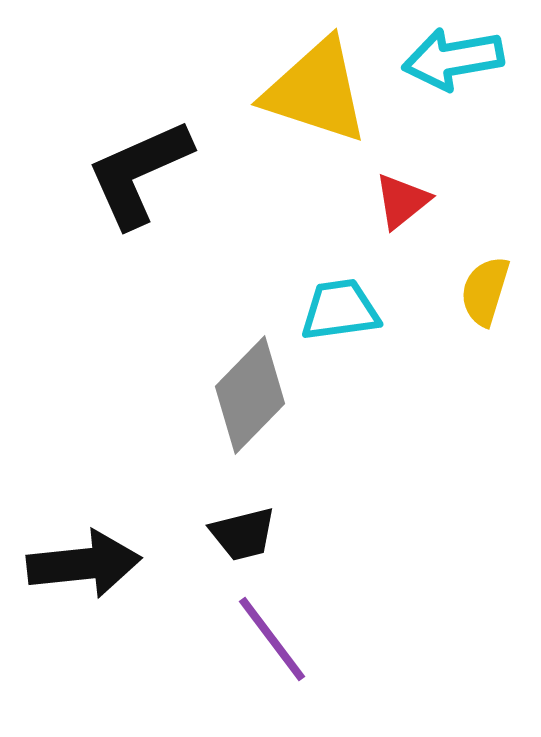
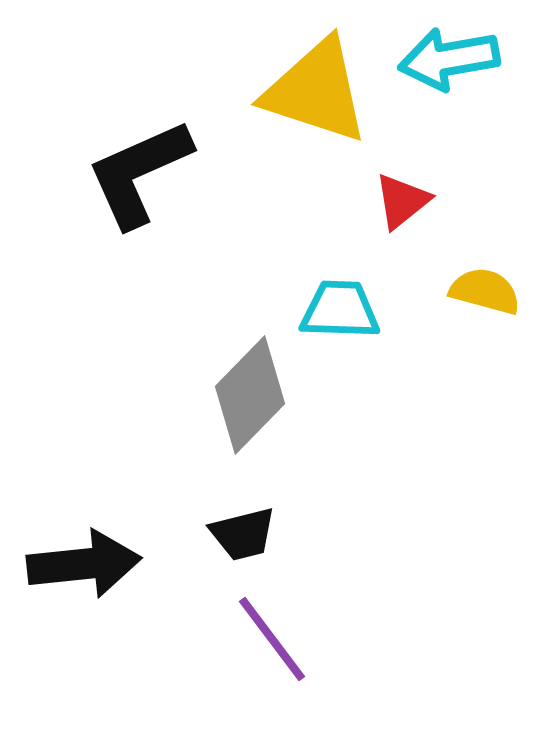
cyan arrow: moved 4 px left
yellow semicircle: rotated 88 degrees clockwise
cyan trapezoid: rotated 10 degrees clockwise
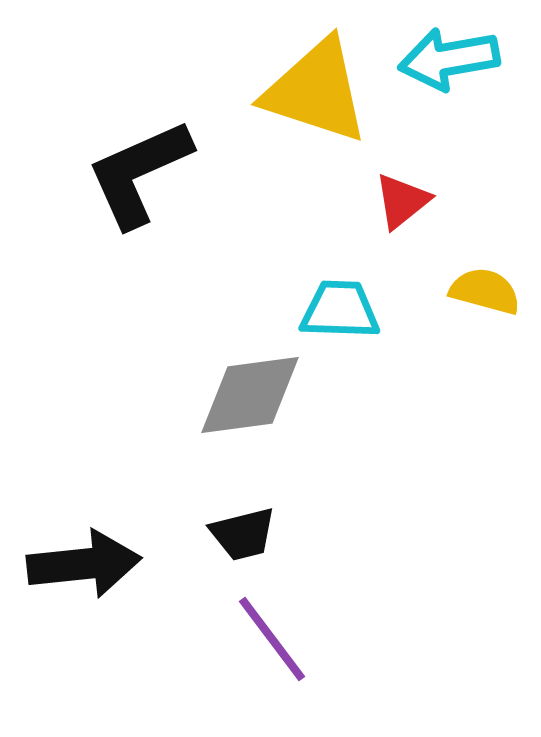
gray diamond: rotated 38 degrees clockwise
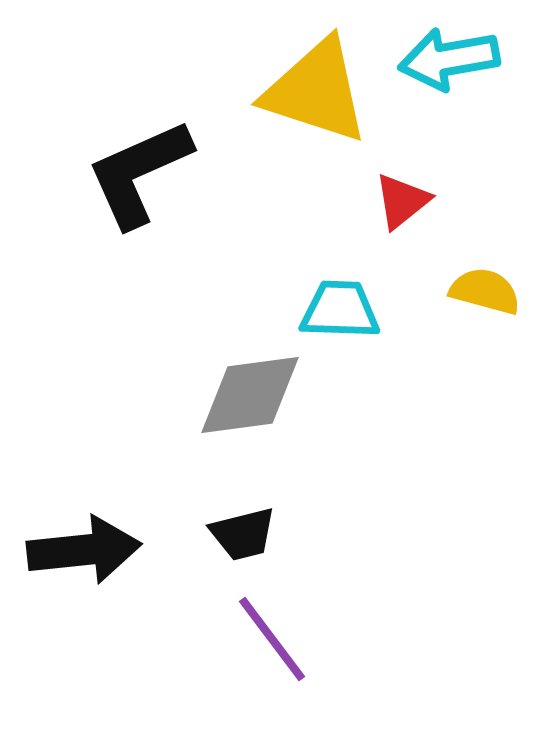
black arrow: moved 14 px up
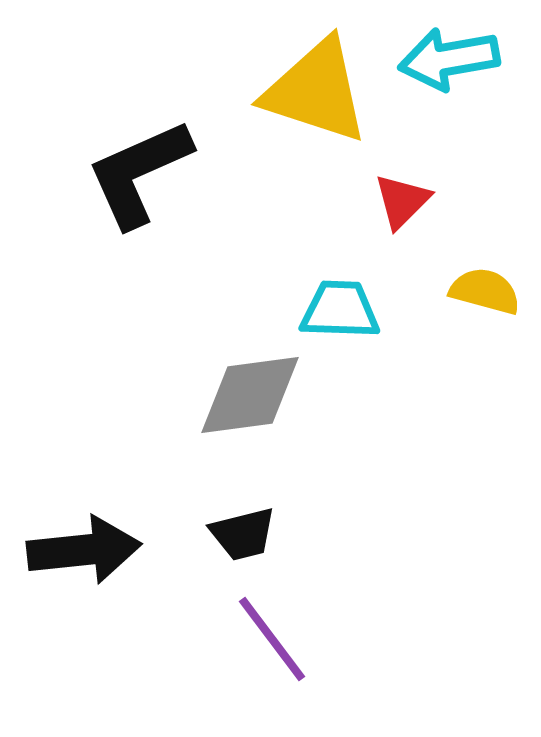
red triangle: rotated 6 degrees counterclockwise
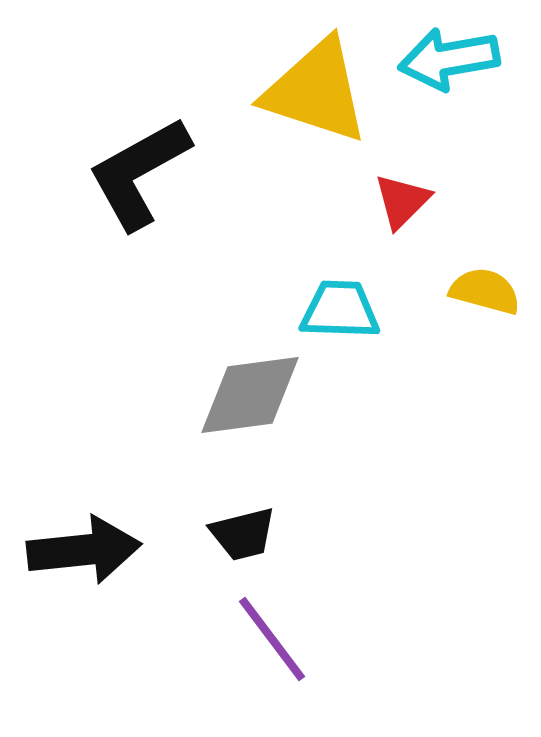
black L-shape: rotated 5 degrees counterclockwise
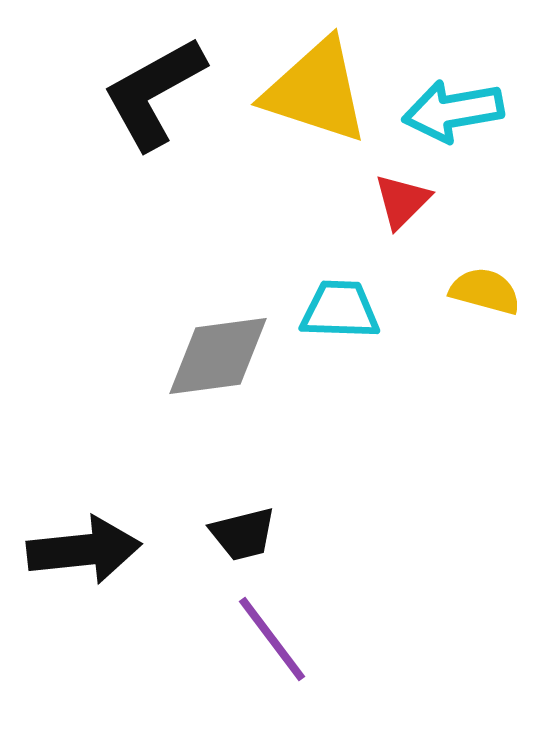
cyan arrow: moved 4 px right, 52 px down
black L-shape: moved 15 px right, 80 px up
gray diamond: moved 32 px left, 39 px up
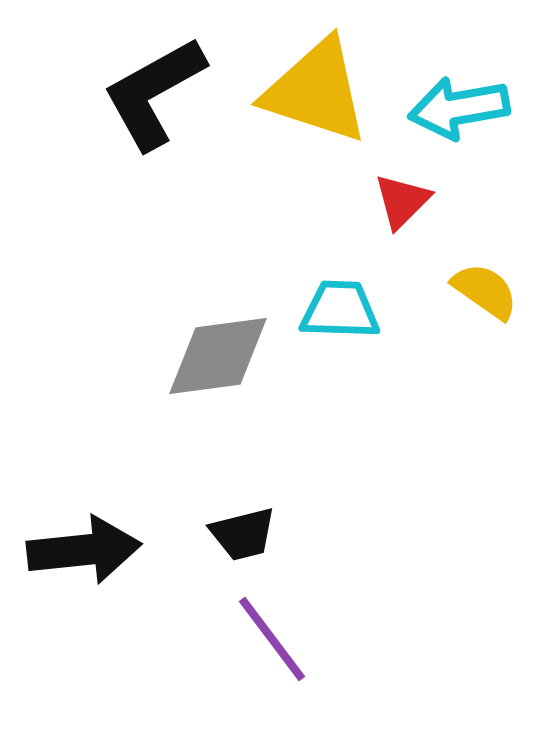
cyan arrow: moved 6 px right, 3 px up
yellow semicircle: rotated 20 degrees clockwise
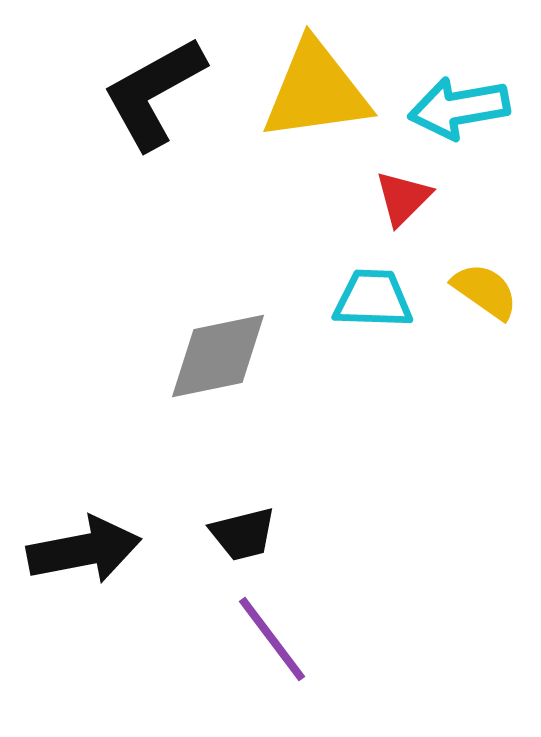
yellow triangle: rotated 26 degrees counterclockwise
red triangle: moved 1 px right, 3 px up
cyan trapezoid: moved 33 px right, 11 px up
gray diamond: rotated 4 degrees counterclockwise
black arrow: rotated 5 degrees counterclockwise
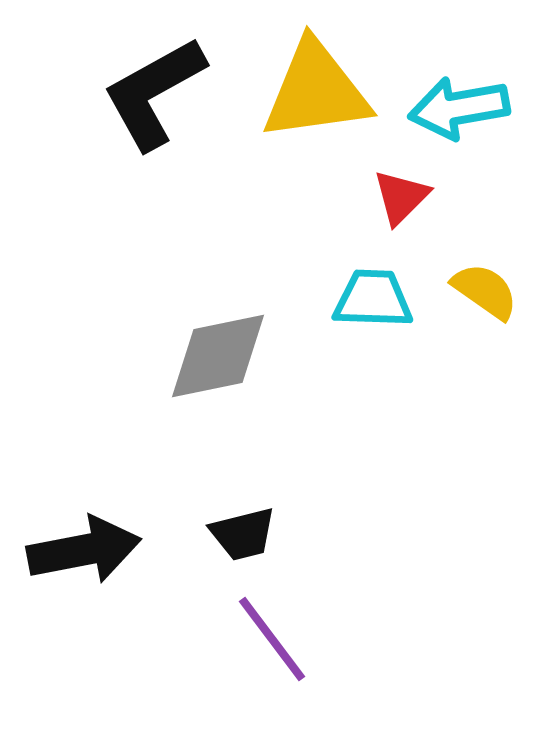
red triangle: moved 2 px left, 1 px up
